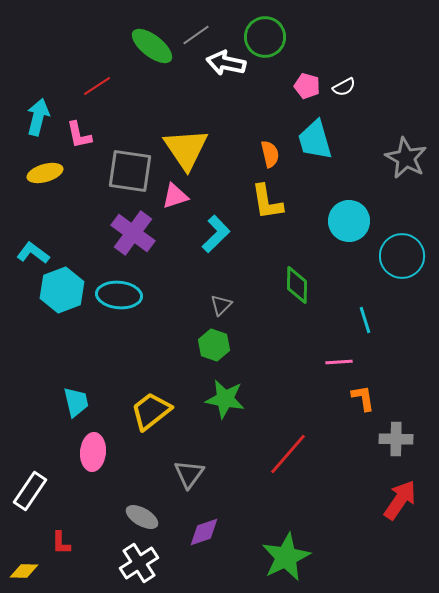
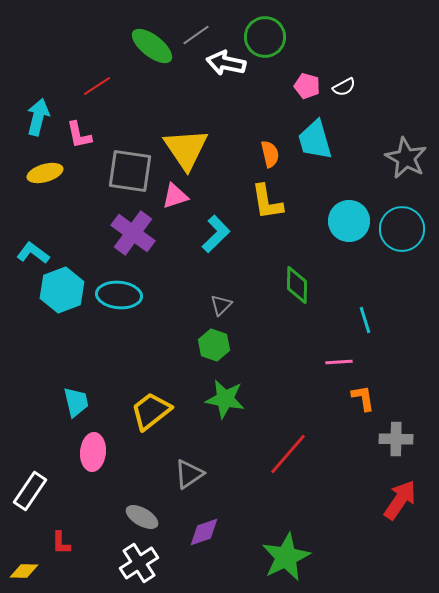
cyan circle at (402, 256): moved 27 px up
gray triangle at (189, 474): rotated 20 degrees clockwise
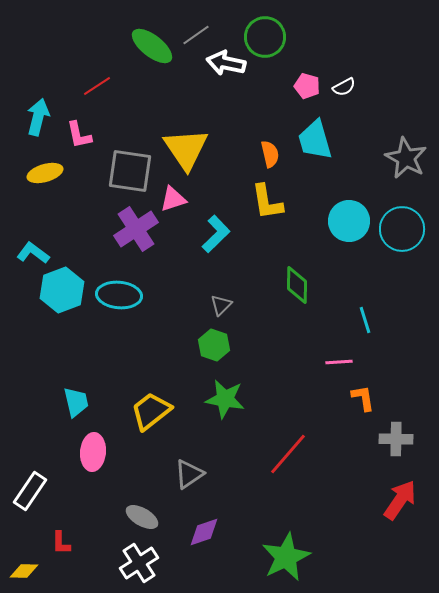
pink triangle at (175, 196): moved 2 px left, 3 px down
purple cross at (133, 233): moved 3 px right, 4 px up; rotated 21 degrees clockwise
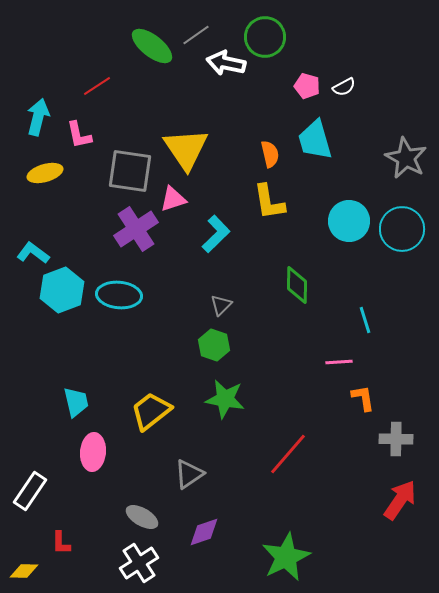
yellow L-shape at (267, 202): moved 2 px right
